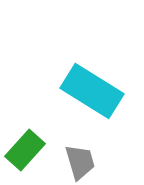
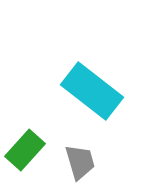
cyan rectangle: rotated 6 degrees clockwise
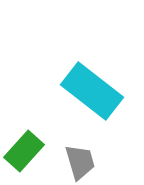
green rectangle: moved 1 px left, 1 px down
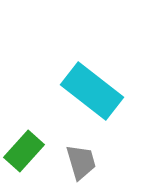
gray trapezoid: moved 1 px right
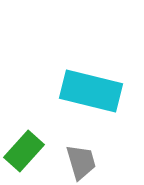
cyan rectangle: moved 1 px left; rotated 24 degrees counterclockwise
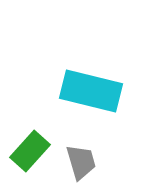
green rectangle: moved 6 px right
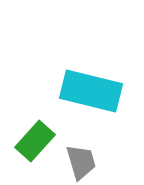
green rectangle: moved 5 px right, 10 px up
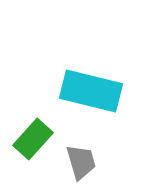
green rectangle: moved 2 px left, 2 px up
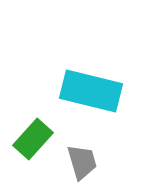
gray trapezoid: moved 1 px right
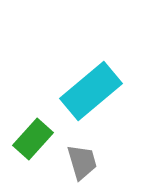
cyan rectangle: rotated 54 degrees counterclockwise
